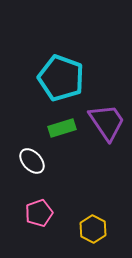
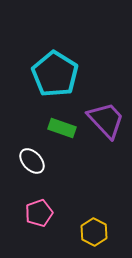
cyan pentagon: moved 6 px left, 4 px up; rotated 12 degrees clockwise
purple trapezoid: moved 1 px left, 2 px up; rotated 9 degrees counterclockwise
green rectangle: rotated 36 degrees clockwise
yellow hexagon: moved 1 px right, 3 px down
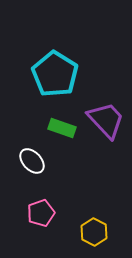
pink pentagon: moved 2 px right
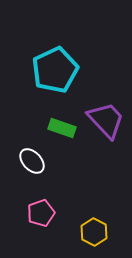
cyan pentagon: moved 4 px up; rotated 15 degrees clockwise
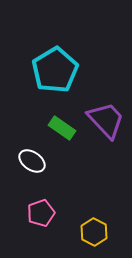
cyan pentagon: rotated 6 degrees counterclockwise
green rectangle: rotated 16 degrees clockwise
white ellipse: rotated 12 degrees counterclockwise
